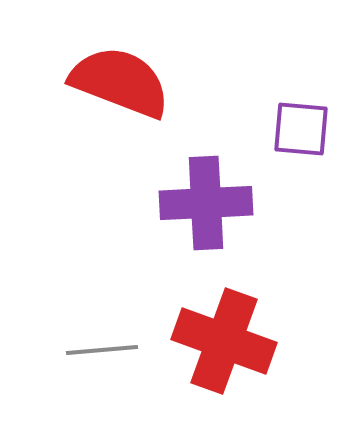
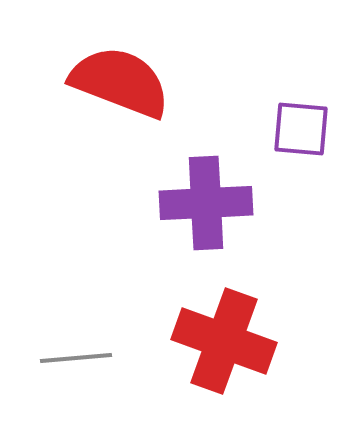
gray line: moved 26 px left, 8 px down
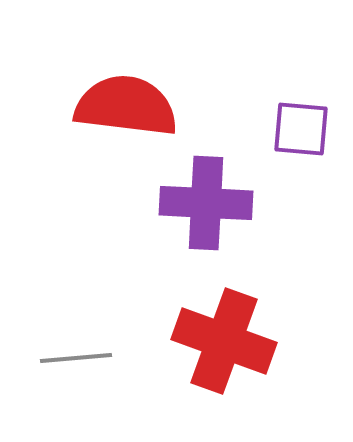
red semicircle: moved 6 px right, 24 px down; rotated 14 degrees counterclockwise
purple cross: rotated 6 degrees clockwise
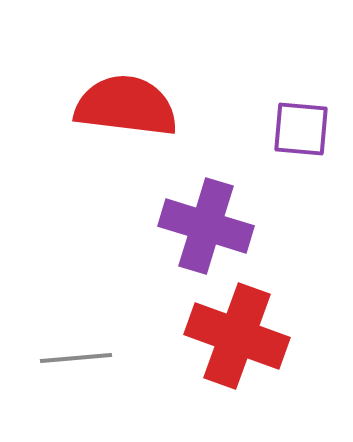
purple cross: moved 23 px down; rotated 14 degrees clockwise
red cross: moved 13 px right, 5 px up
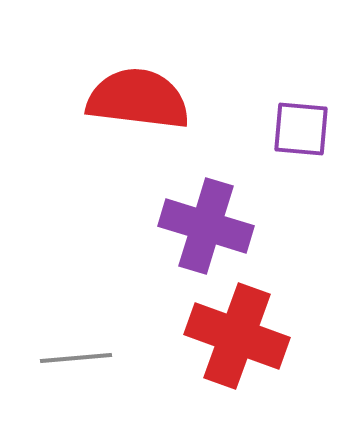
red semicircle: moved 12 px right, 7 px up
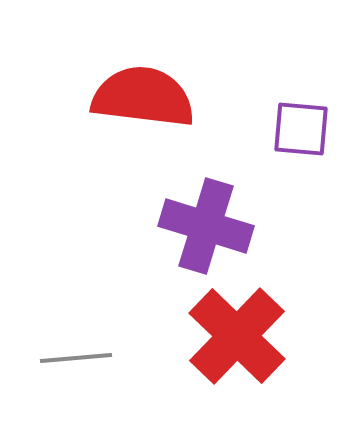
red semicircle: moved 5 px right, 2 px up
red cross: rotated 24 degrees clockwise
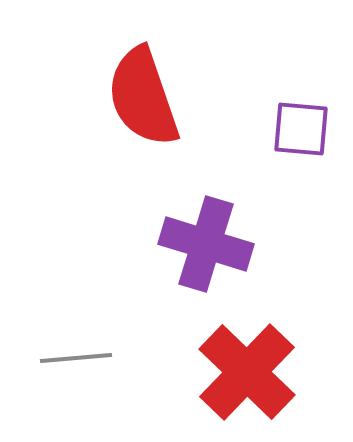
red semicircle: rotated 116 degrees counterclockwise
purple cross: moved 18 px down
red cross: moved 10 px right, 36 px down
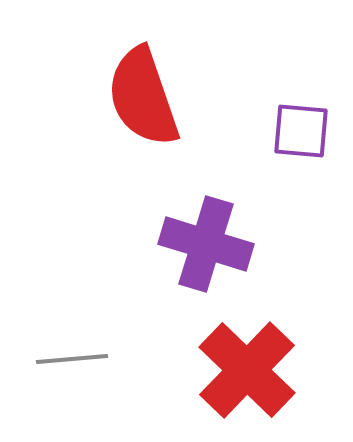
purple square: moved 2 px down
gray line: moved 4 px left, 1 px down
red cross: moved 2 px up
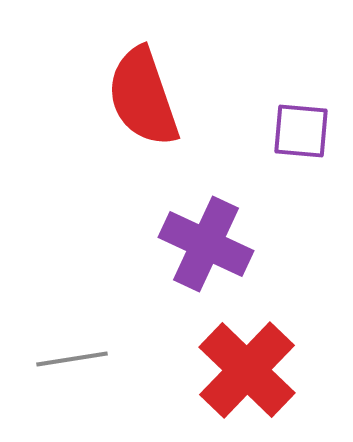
purple cross: rotated 8 degrees clockwise
gray line: rotated 4 degrees counterclockwise
